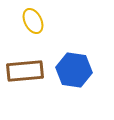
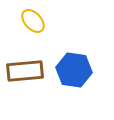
yellow ellipse: rotated 15 degrees counterclockwise
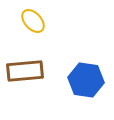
blue hexagon: moved 12 px right, 10 px down
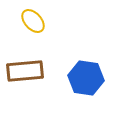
blue hexagon: moved 2 px up
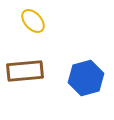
blue hexagon: rotated 24 degrees counterclockwise
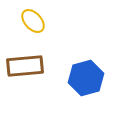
brown rectangle: moved 5 px up
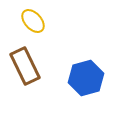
brown rectangle: rotated 69 degrees clockwise
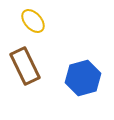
blue hexagon: moved 3 px left
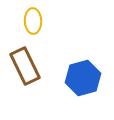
yellow ellipse: rotated 40 degrees clockwise
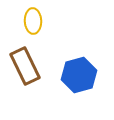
blue hexagon: moved 4 px left, 3 px up
